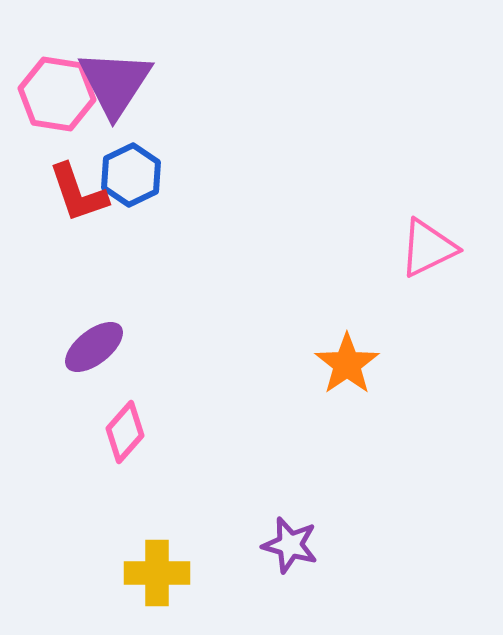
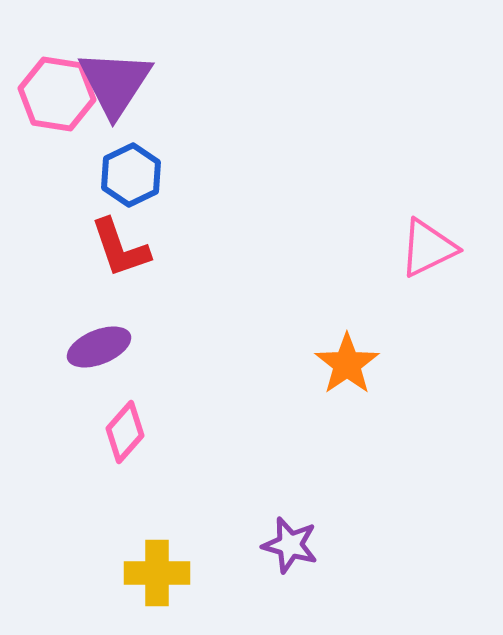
red L-shape: moved 42 px right, 55 px down
purple ellipse: moved 5 px right; rotated 16 degrees clockwise
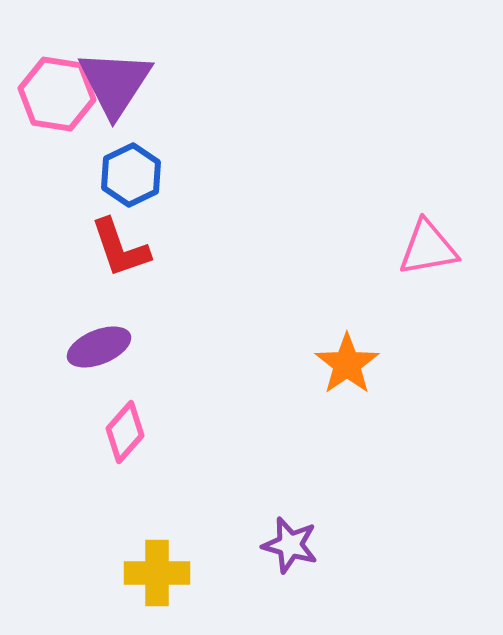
pink triangle: rotated 16 degrees clockwise
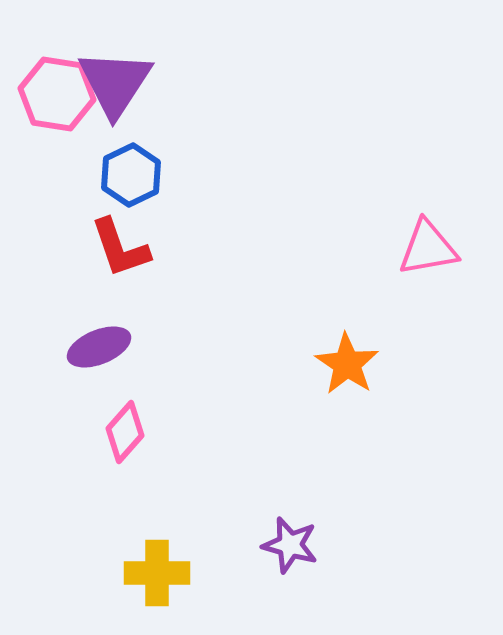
orange star: rotated 4 degrees counterclockwise
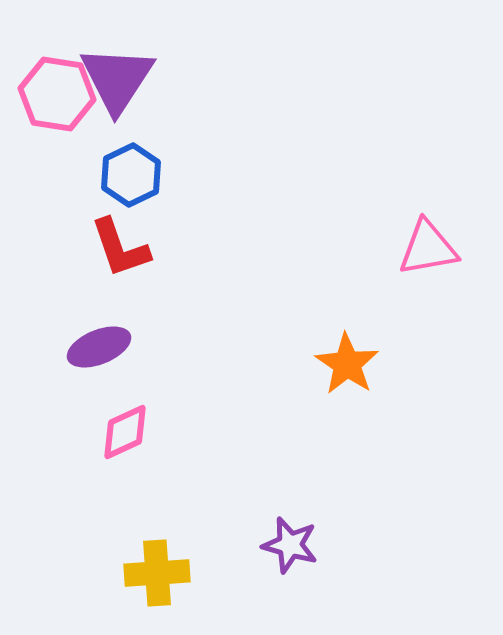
purple triangle: moved 2 px right, 4 px up
pink diamond: rotated 24 degrees clockwise
yellow cross: rotated 4 degrees counterclockwise
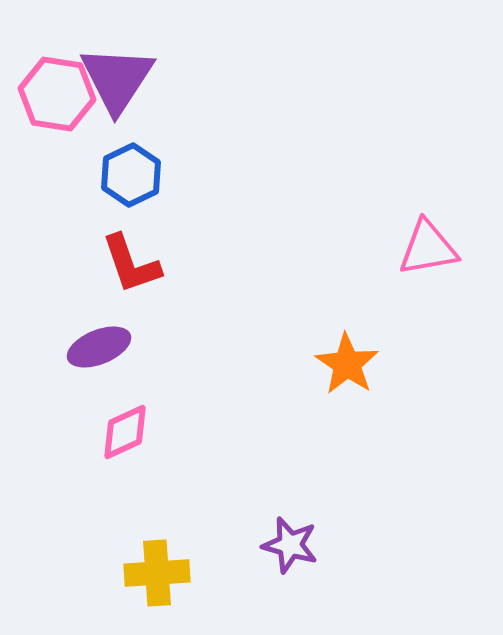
red L-shape: moved 11 px right, 16 px down
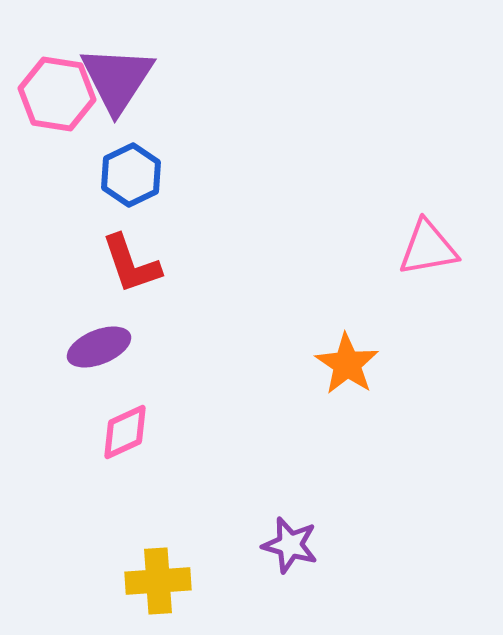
yellow cross: moved 1 px right, 8 px down
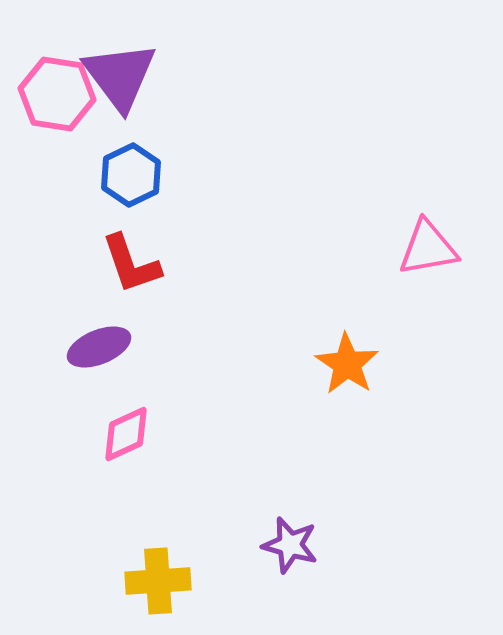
purple triangle: moved 3 px right, 3 px up; rotated 10 degrees counterclockwise
pink diamond: moved 1 px right, 2 px down
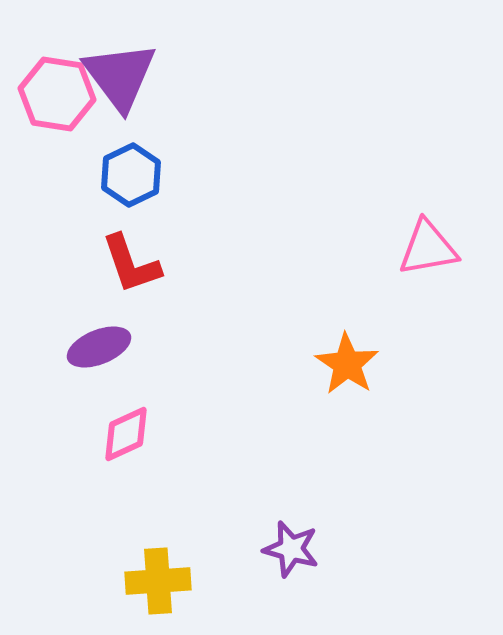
purple star: moved 1 px right, 4 px down
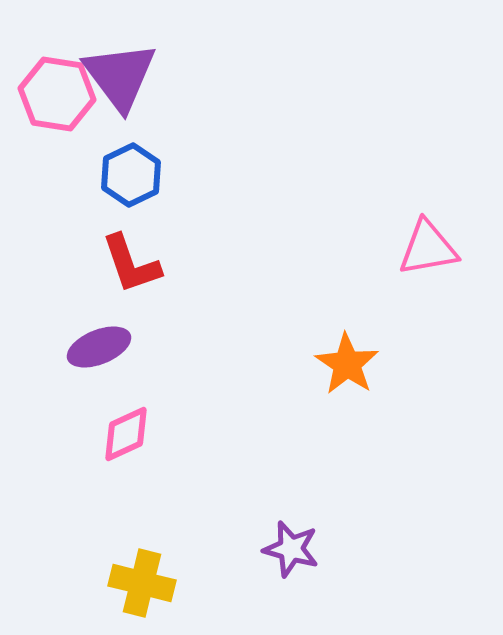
yellow cross: moved 16 px left, 2 px down; rotated 18 degrees clockwise
